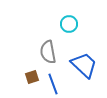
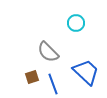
cyan circle: moved 7 px right, 1 px up
gray semicircle: rotated 35 degrees counterclockwise
blue trapezoid: moved 2 px right, 7 px down
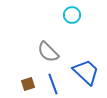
cyan circle: moved 4 px left, 8 px up
brown square: moved 4 px left, 7 px down
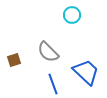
brown square: moved 14 px left, 24 px up
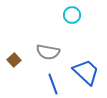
gray semicircle: rotated 35 degrees counterclockwise
brown square: rotated 24 degrees counterclockwise
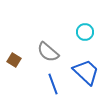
cyan circle: moved 13 px right, 17 px down
gray semicircle: rotated 30 degrees clockwise
brown square: rotated 16 degrees counterclockwise
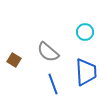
blue trapezoid: rotated 44 degrees clockwise
